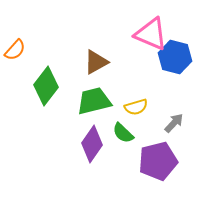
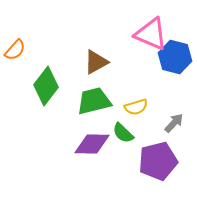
purple diamond: rotated 57 degrees clockwise
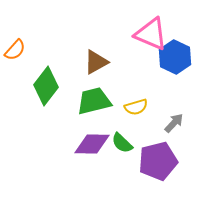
blue hexagon: rotated 12 degrees clockwise
green semicircle: moved 1 px left, 10 px down
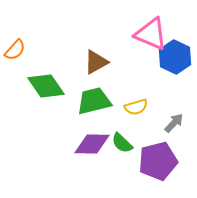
green diamond: rotated 72 degrees counterclockwise
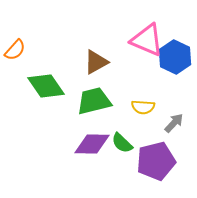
pink triangle: moved 4 px left, 6 px down
yellow semicircle: moved 7 px right; rotated 20 degrees clockwise
purple pentagon: moved 2 px left
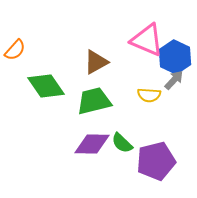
yellow semicircle: moved 6 px right, 12 px up
gray arrow: moved 43 px up
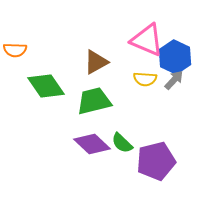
orange semicircle: rotated 50 degrees clockwise
yellow semicircle: moved 4 px left, 16 px up
purple diamond: rotated 42 degrees clockwise
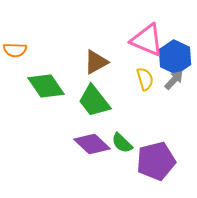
yellow semicircle: rotated 110 degrees counterclockwise
green trapezoid: rotated 114 degrees counterclockwise
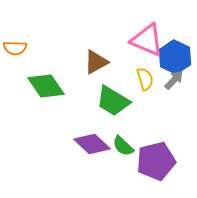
orange semicircle: moved 2 px up
green trapezoid: moved 19 px right; rotated 21 degrees counterclockwise
green semicircle: moved 1 px right, 3 px down
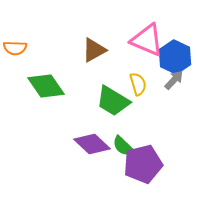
brown triangle: moved 2 px left, 12 px up
yellow semicircle: moved 7 px left, 5 px down
purple pentagon: moved 13 px left, 3 px down
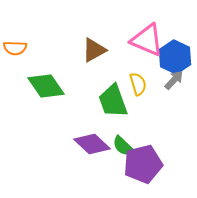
green trapezoid: rotated 39 degrees clockwise
